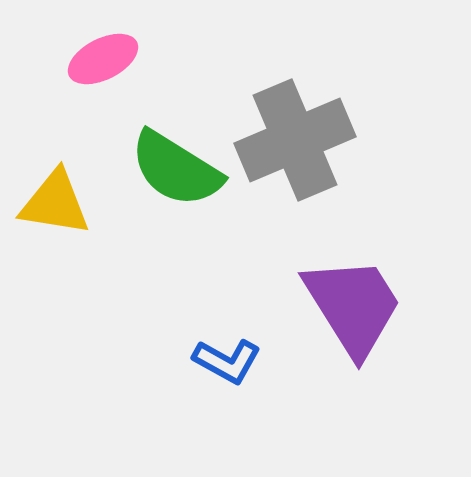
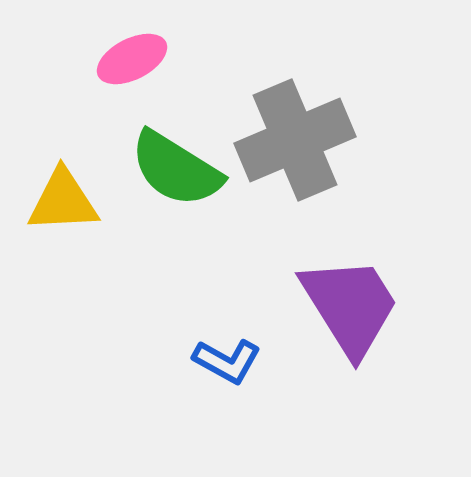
pink ellipse: moved 29 px right
yellow triangle: moved 8 px right, 2 px up; rotated 12 degrees counterclockwise
purple trapezoid: moved 3 px left
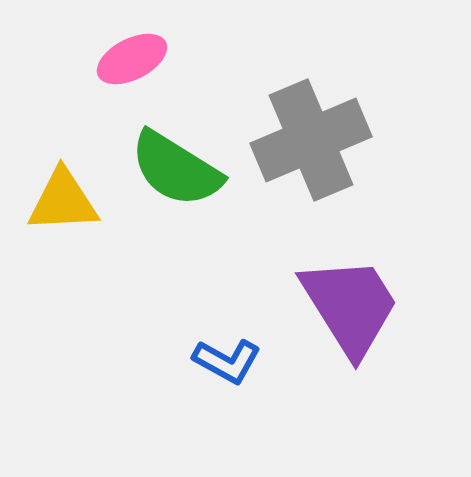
gray cross: moved 16 px right
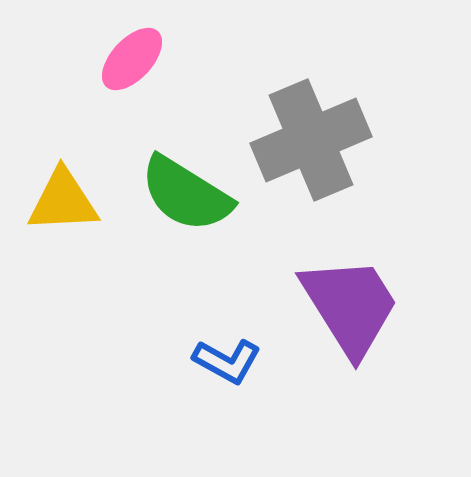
pink ellipse: rotated 20 degrees counterclockwise
green semicircle: moved 10 px right, 25 px down
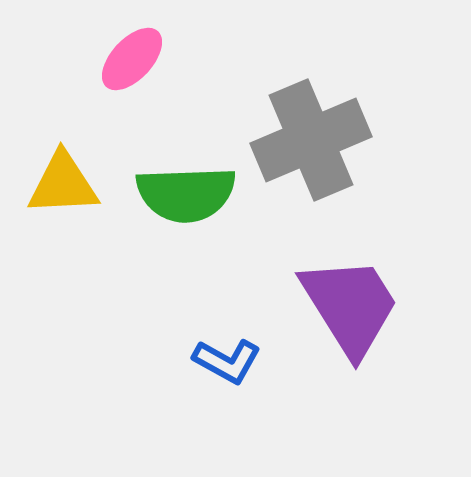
green semicircle: rotated 34 degrees counterclockwise
yellow triangle: moved 17 px up
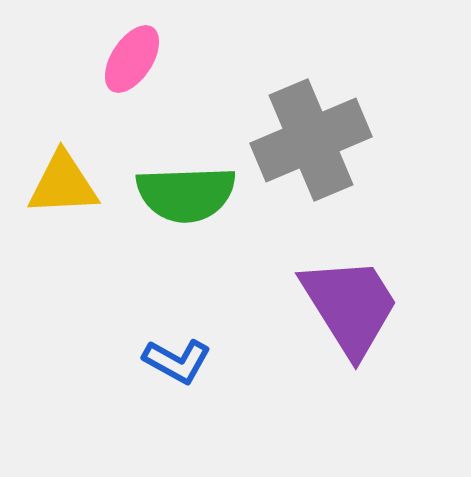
pink ellipse: rotated 10 degrees counterclockwise
blue L-shape: moved 50 px left
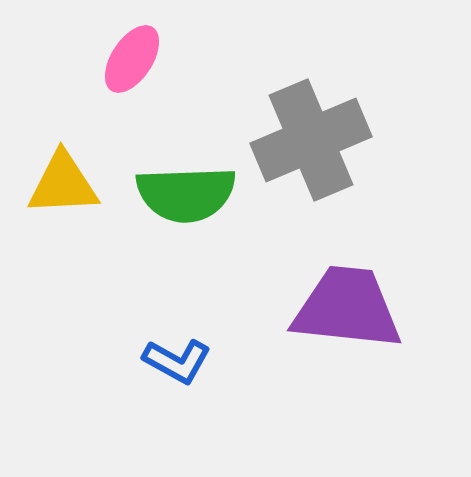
purple trapezoid: moved 3 px left, 2 px down; rotated 52 degrees counterclockwise
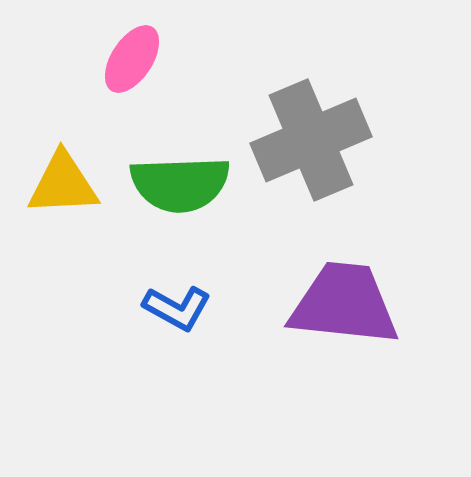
green semicircle: moved 6 px left, 10 px up
purple trapezoid: moved 3 px left, 4 px up
blue L-shape: moved 53 px up
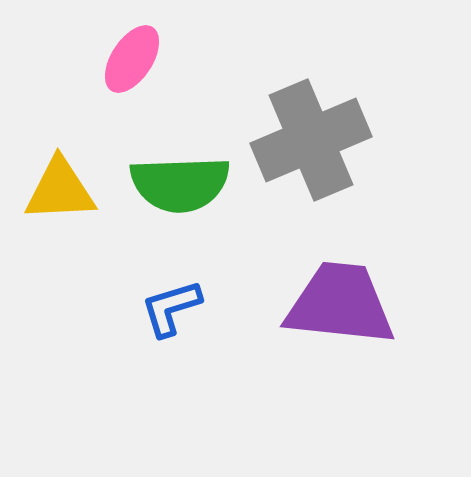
yellow triangle: moved 3 px left, 6 px down
purple trapezoid: moved 4 px left
blue L-shape: moved 6 px left; rotated 134 degrees clockwise
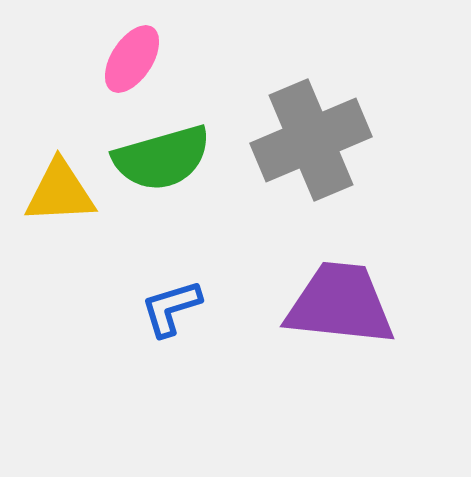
green semicircle: moved 18 px left, 26 px up; rotated 14 degrees counterclockwise
yellow triangle: moved 2 px down
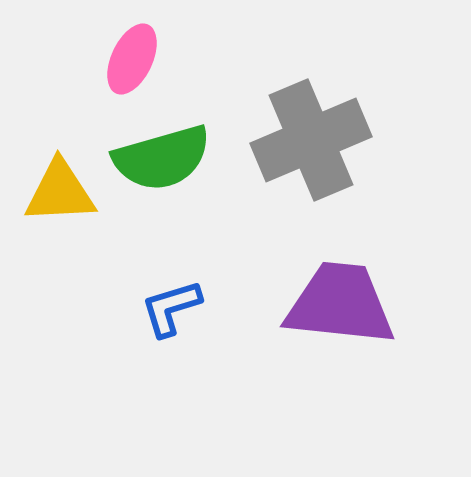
pink ellipse: rotated 8 degrees counterclockwise
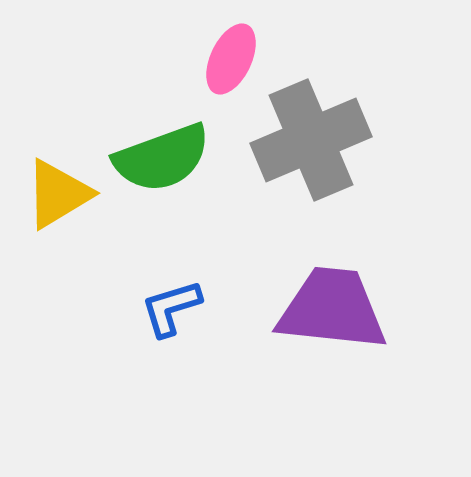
pink ellipse: moved 99 px right
green semicircle: rotated 4 degrees counterclockwise
yellow triangle: moved 2 px left, 2 px down; rotated 28 degrees counterclockwise
purple trapezoid: moved 8 px left, 5 px down
